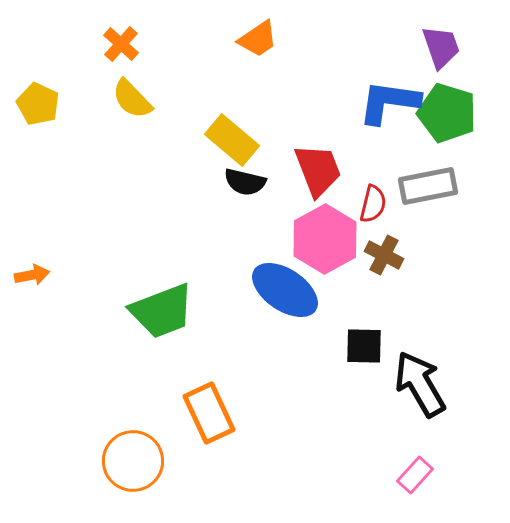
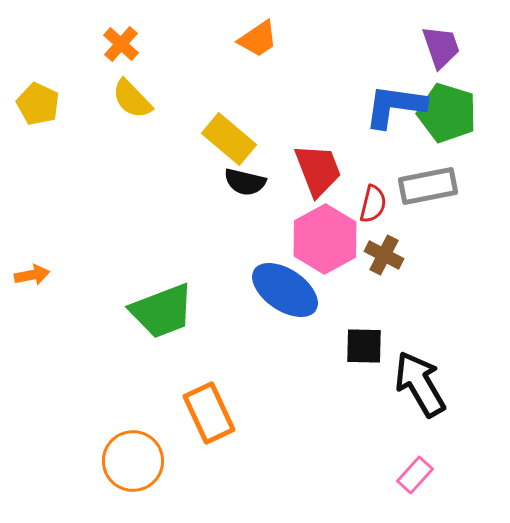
blue L-shape: moved 6 px right, 4 px down
yellow rectangle: moved 3 px left, 1 px up
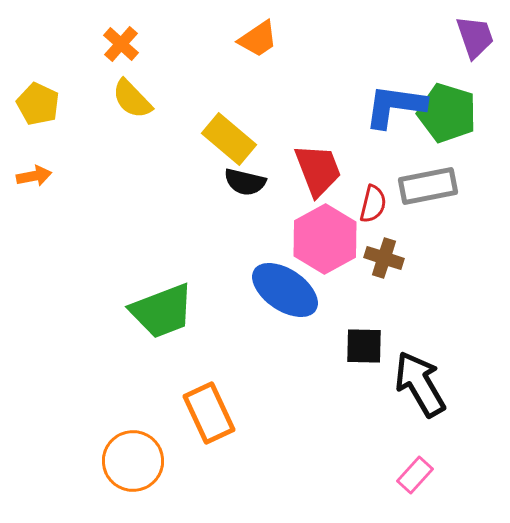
purple trapezoid: moved 34 px right, 10 px up
brown cross: moved 3 px down; rotated 9 degrees counterclockwise
orange arrow: moved 2 px right, 99 px up
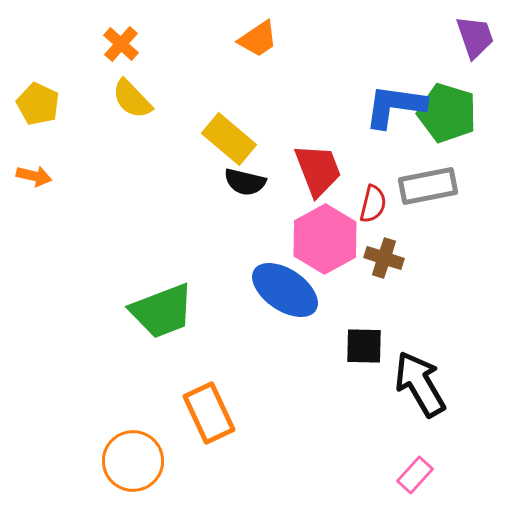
orange arrow: rotated 24 degrees clockwise
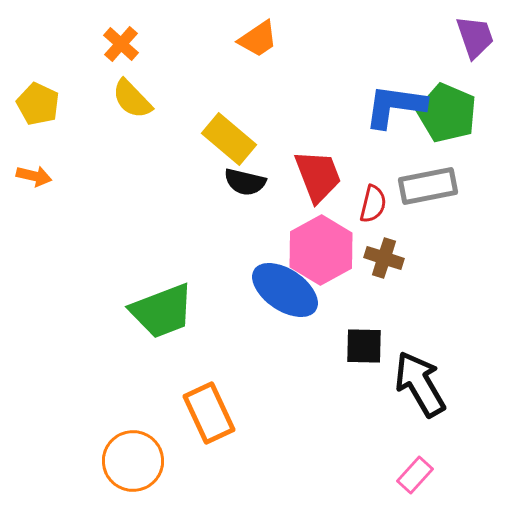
green pentagon: rotated 6 degrees clockwise
red trapezoid: moved 6 px down
pink hexagon: moved 4 px left, 11 px down
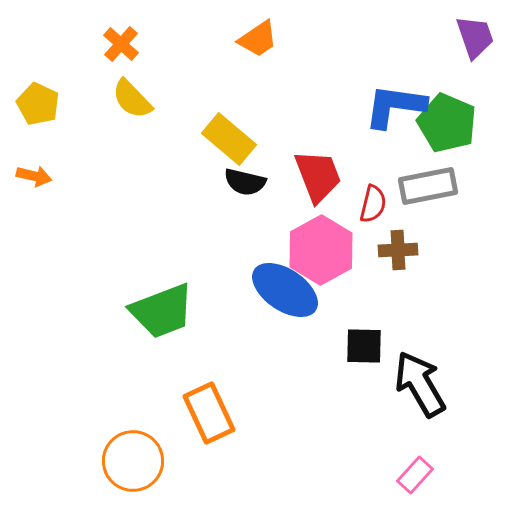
green pentagon: moved 10 px down
brown cross: moved 14 px right, 8 px up; rotated 21 degrees counterclockwise
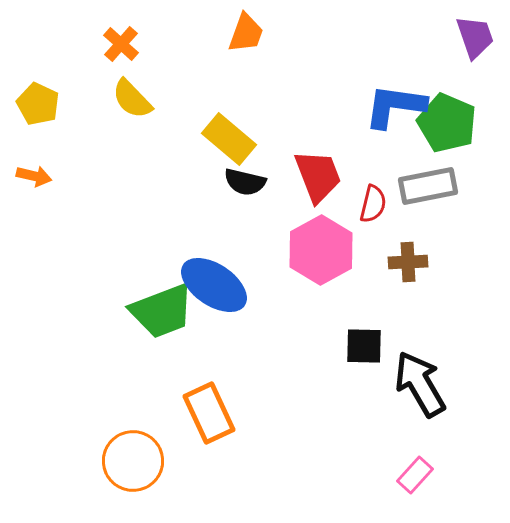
orange trapezoid: moved 12 px left, 6 px up; rotated 36 degrees counterclockwise
brown cross: moved 10 px right, 12 px down
blue ellipse: moved 71 px left, 5 px up
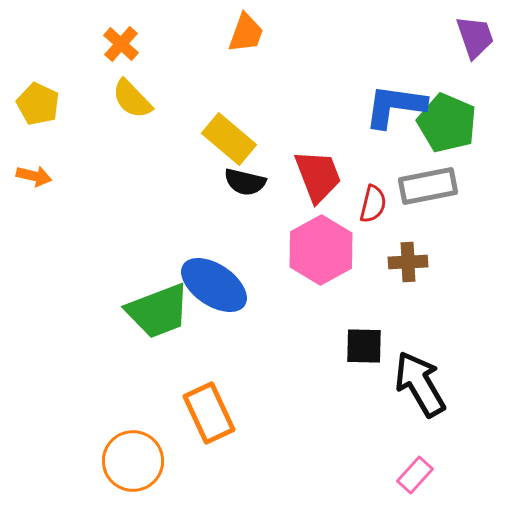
green trapezoid: moved 4 px left
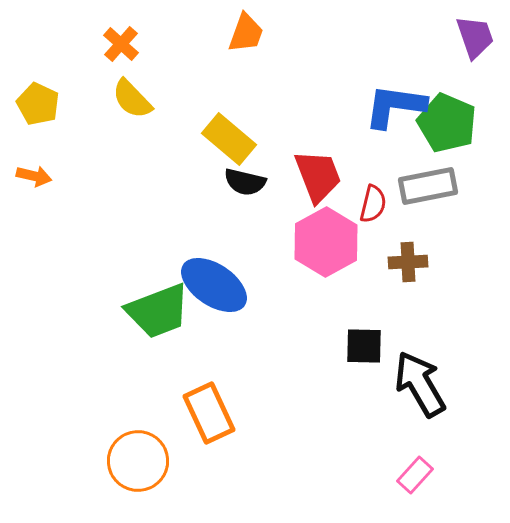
pink hexagon: moved 5 px right, 8 px up
orange circle: moved 5 px right
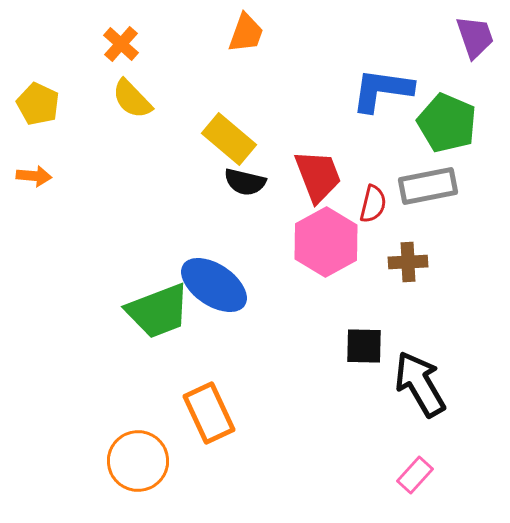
blue L-shape: moved 13 px left, 16 px up
orange arrow: rotated 8 degrees counterclockwise
